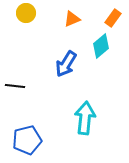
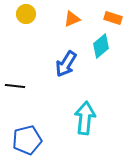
yellow circle: moved 1 px down
orange rectangle: rotated 72 degrees clockwise
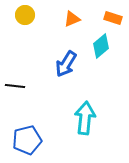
yellow circle: moved 1 px left, 1 px down
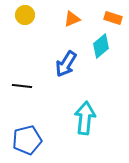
black line: moved 7 px right
